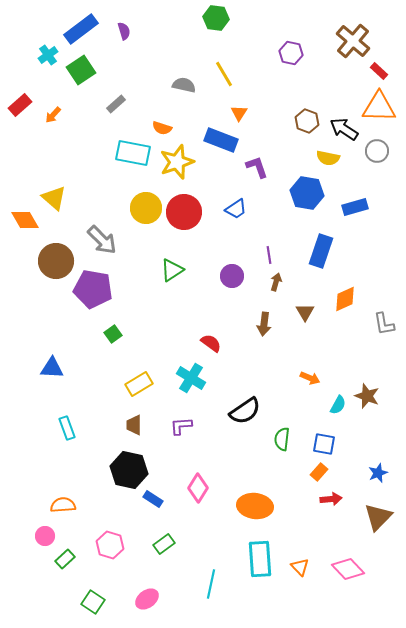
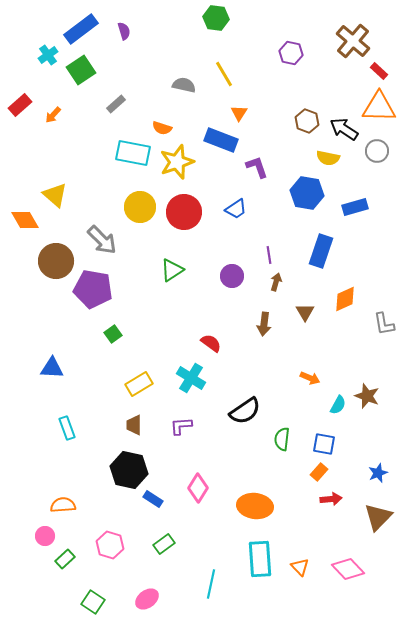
yellow triangle at (54, 198): moved 1 px right, 3 px up
yellow circle at (146, 208): moved 6 px left, 1 px up
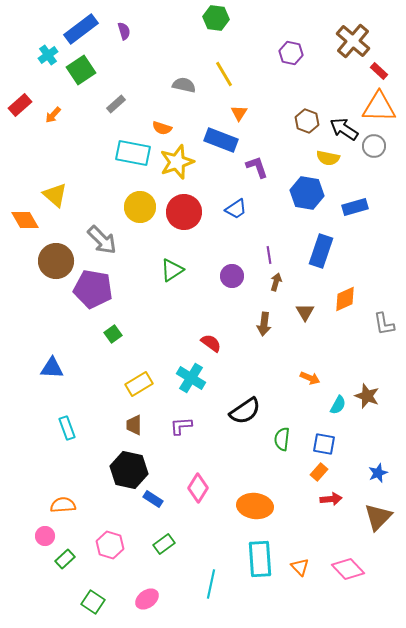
gray circle at (377, 151): moved 3 px left, 5 px up
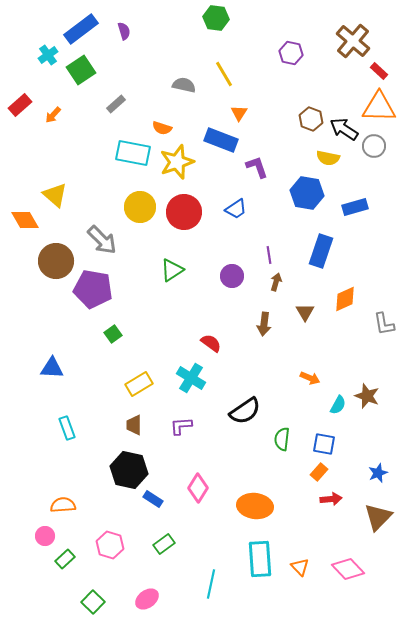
brown hexagon at (307, 121): moved 4 px right, 2 px up
green square at (93, 602): rotated 10 degrees clockwise
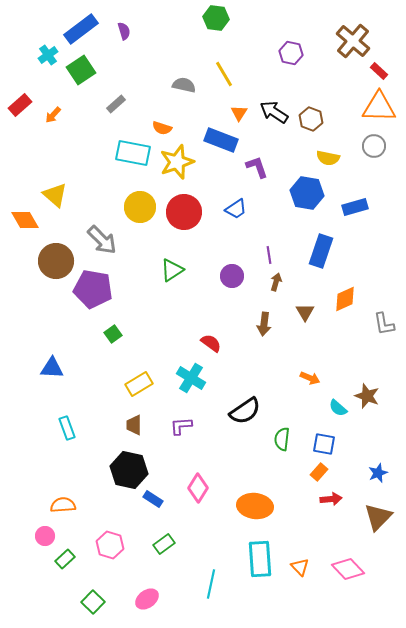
black arrow at (344, 129): moved 70 px left, 17 px up
cyan semicircle at (338, 405): moved 3 px down; rotated 102 degrees clockwise
